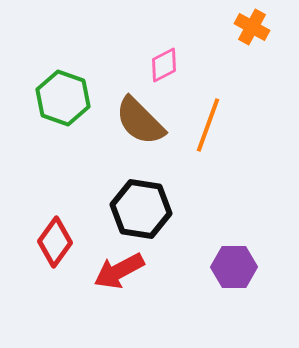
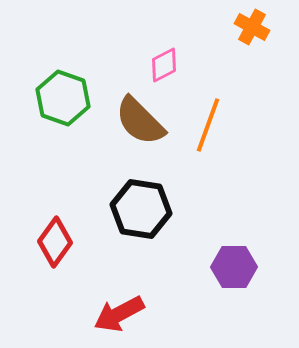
red arrow: moved 43 px down
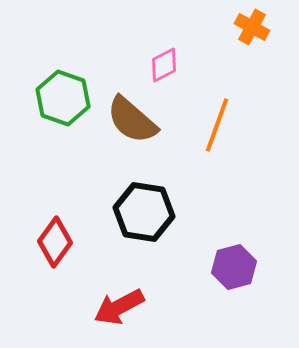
brown semicircle: moved 8 px left, 1 px up; rotated 4 degrees counterclockwise
orange line: moved 9 px right
black hexagon: moved 3 px right, 3 px down
purple hexagon: rotated 15 degrees counterclockwise
red arrow: moved 7 px up
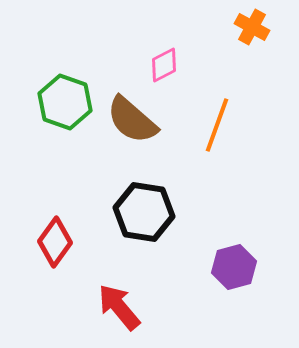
green hexagon: moved 2 px right, 4 px down
red arrow: rotated 78 degrees clockwise
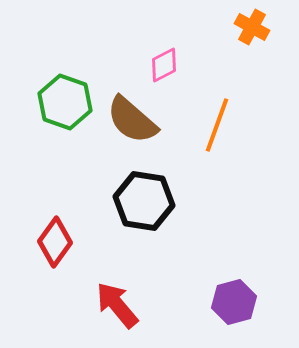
black hexagon: moved 11 px up
purple hexagon: moved 35 px down
red arrow: moved 2 px left, 2 px up
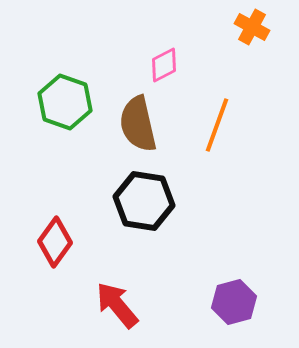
brown semicircle: moved 6 px right, 4 px down; rotated 36 degrees clockwise
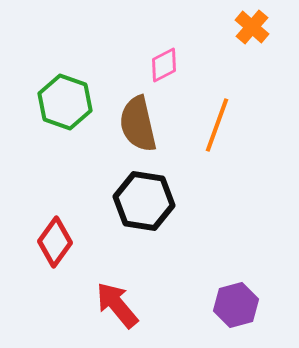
orange cross: rotated 12 degrees clockwise
purple hexagon: moved 2 px right, 3 px down
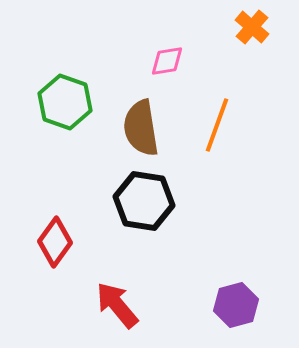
pink diamond: moved 3 px right, 4 px up; rotated 18 degrees clockwise
brown semicircle: moved 3 px right, 4 px down; rotated 4 degrees clockwise
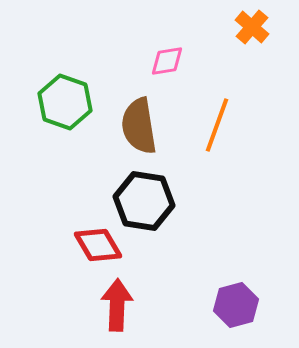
brown semicircle: moved 2 px left, 2 px up
red diamond: moved 43 px right, 3 px down; rotated 66 degrees counterclockwise
red arrow: rotated 42 degrees clockwise
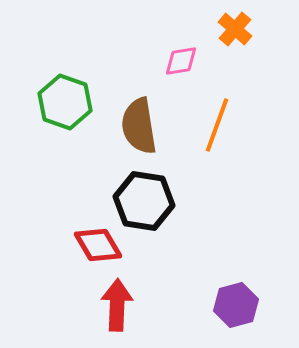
orange cross: moved 17 px left, 2 px down
pink diamond: moved 14 px right
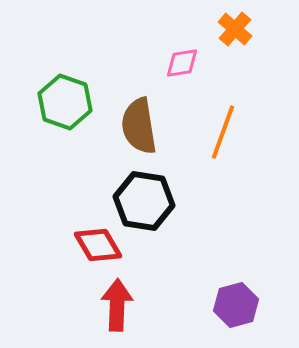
pink diamond: moved 1 px right, 2 px down
orange line: moved 6 px right, 7 px down
